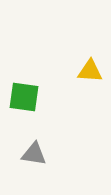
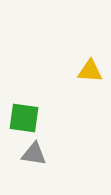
green square: moved 21 px down
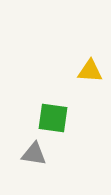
green square: moved 29 px right
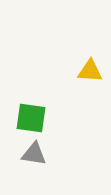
green square: moved 22 px left
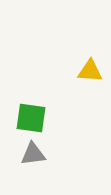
gray triangle: moved 1 px left; rotated 16 degrees counterclockwise
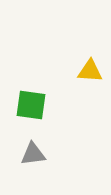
green square: moved 13 px up
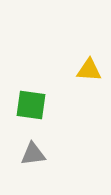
yellow triangle: moved 1 px left, 1 px up
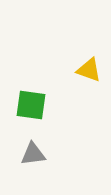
yellow triangle: rotated 16 degrees clockwise
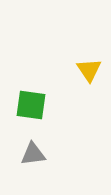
yellow triangle: rotated 36 degrees clockwise
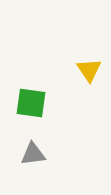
green square: moved 2 px up
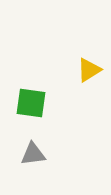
yellow triangle: rotated 32 degrees clockwise
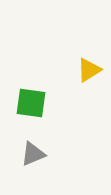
gray triangle: rotated 16 degrees counterclockwise
